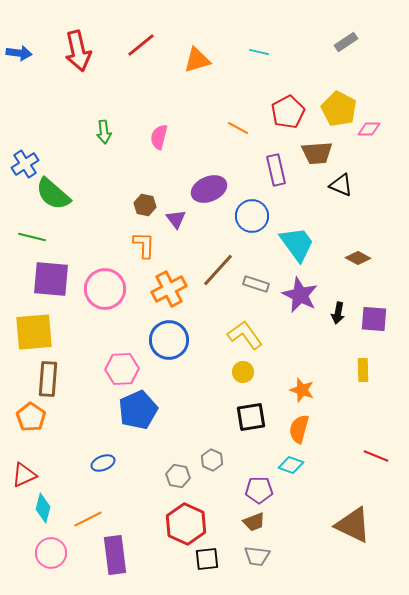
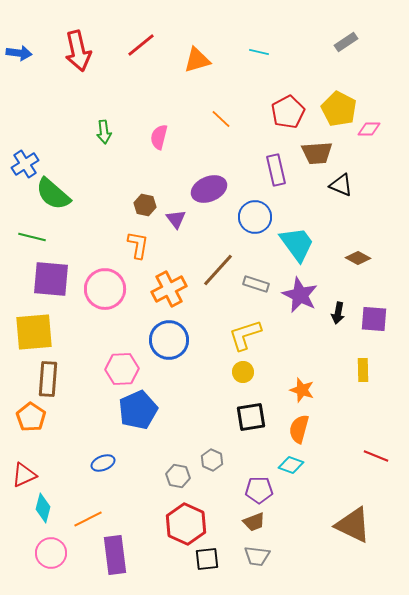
orange line at (238, 128): moved 17 px left, 9 px up; rotated 15 degrees clockwise
blue circle at (252, 216): moved 3 px right, 1 px down
orange L-shape at (144, 245): moved 6 px left; rotated 8 degrees clockwise
yellow L-shape at (245, 335): rotated 72 degrees counterclockwise
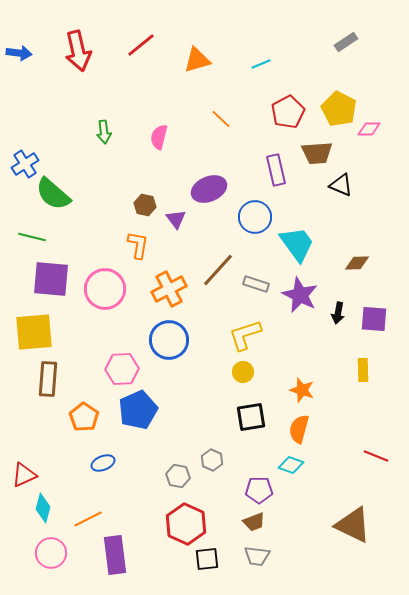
cyan line at (259, 52): moved 2 px right, 12 px down; rotated 36 degrees counterclockwise
brown diamond at (358, 258): moved 1 px left, 5 px down; rotated 30 degrees counterclockwise
orange pentagon at (31, 417): moved 53 px right
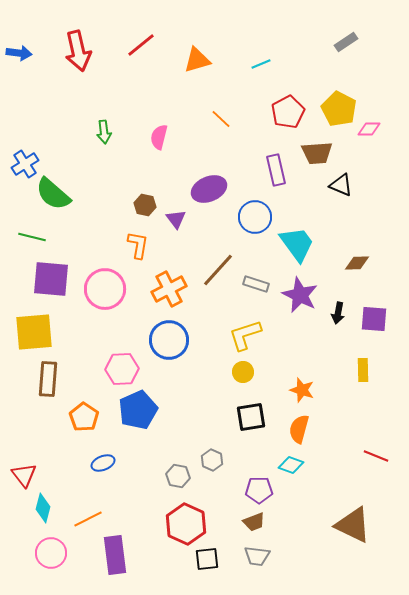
red triangle at (24, 475): rotated 44 degrees counterclockwise
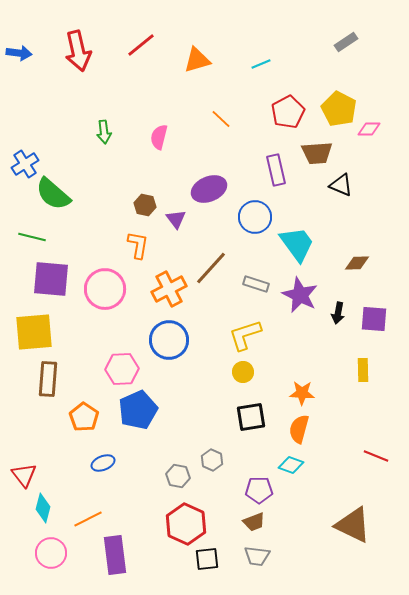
brown line at (218, 270): moved 7 px left, 2 px up
orange star at (302, 390): moved 3 px down; rotated 15 degrees counterclockwise
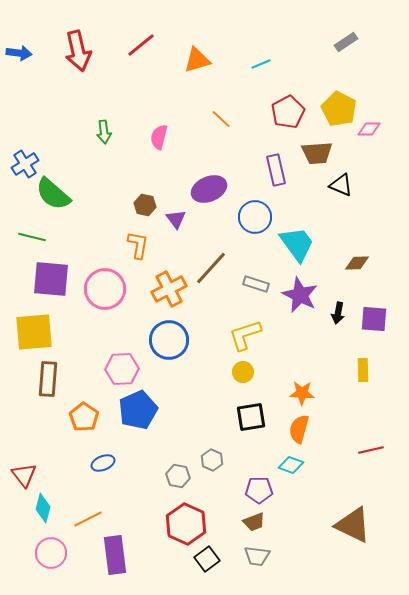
red line at (376, 456): moved 5 px left, 6 px up; rotated 35 degrees counterclockwise
black square at (207, 559): rotated 30 degrees counterclockwise
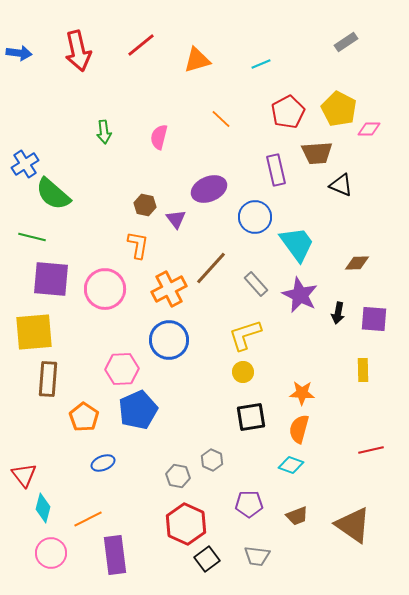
gray rectangle at (256, 284): rotated 30 degrees clockwise
purple pentagon at (259, 490): moved 10 px left, 14 px down
brown trapezoid at (254, 522): moved 43 px right, 6 px up
brown triangle at (353, 525): rotated 9 degrees clockwise
